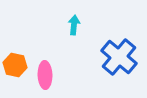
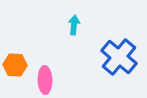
orange hexagon: rotated 10 degrees counterclockwise
pink ellipse: moved 5 px down
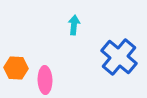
orange hexagon: moved 1 px right, 3 px down
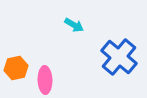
cyan arrow: rotated 114 degrees clockwise
orange hexagon: rotated 15 degrees counterclockwise
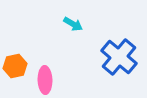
cyan arrow: moved 1 px left, 1 px up
orange hexagon: moved 1 px left, 2 px up
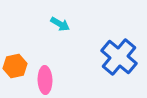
cyan arrow: moved 13 px left
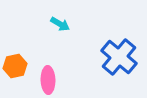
pink ellipse: moved 3 px right
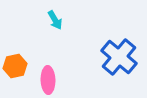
cyan arrow: moved 5 px left, 4 px up; rotated 30 degrees clockwise
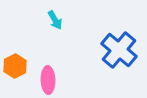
blue cross: moved 7 px up
orange hexagon: rotated 15 degrees counterclockwise
